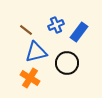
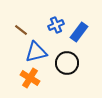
brown line: moved 5 px left
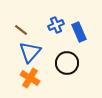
blue rectangle: rotated 60 degrees counterclockwise
blue triangle: moved 6 px left; rotated 35 degrees counterclockwise
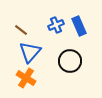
blue rectangle: moved 6 px up
black circle: moved 3 px right, 2 px up
orange cross: moved 4 px left
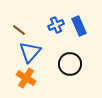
brown line: moved 2 px left
black circle: moved 3 px down
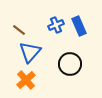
orange cross: moved 2 px down; rotated 18 degrees clockwise
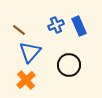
black circle: moved 1 px left, 1 px down
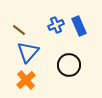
blue triangle: moved 2 px left
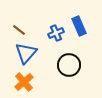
blue cross: moved 8 px down
blue triangle: moved 2 px left, 1 px down
orange cross: moved 2 px left, 2 px down
